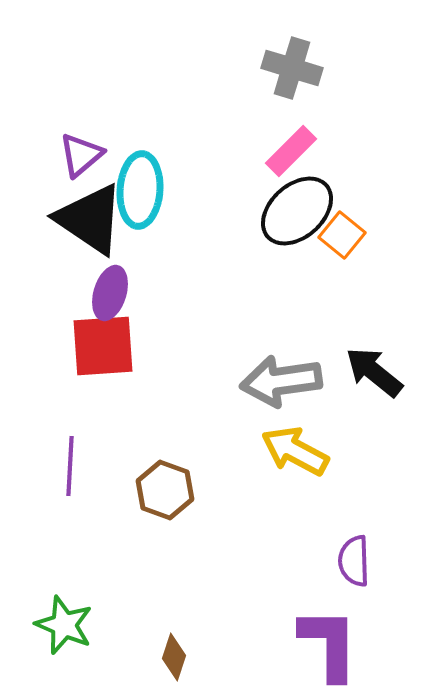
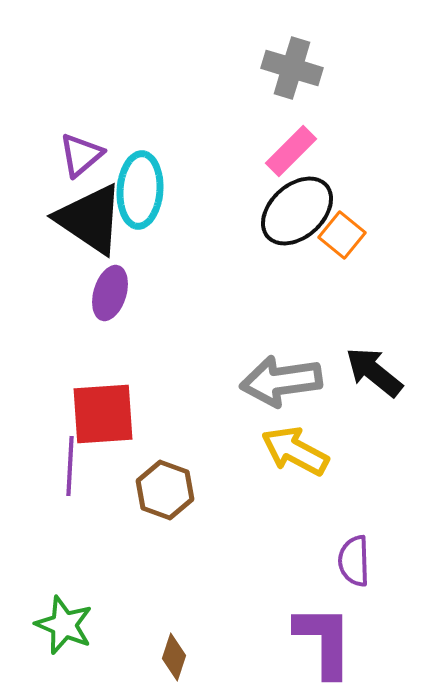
red square: moved 68 px down
purple L-shape: moved 5 px left, 3 px up
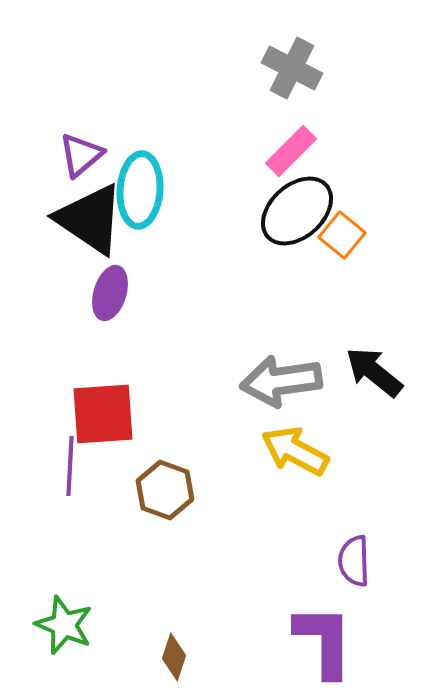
gray cross: rotated 10 degrees clockwise
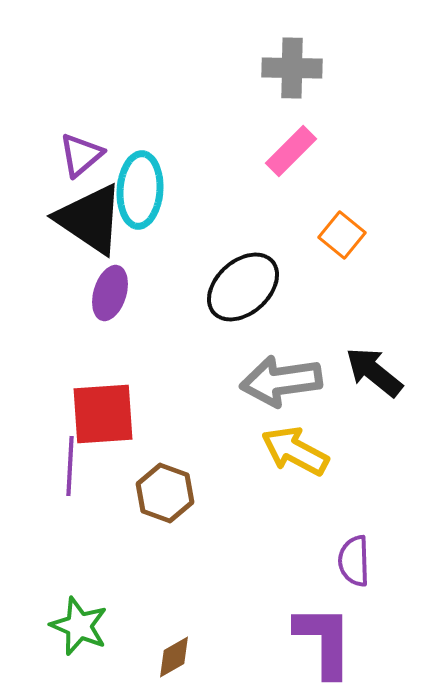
gray cross: rotated 26 degrees counterclockwise
black ellipse: moved 54 px left, 76 px down
brown hexagon: moved 3 px down
green star: moved 15 px right, 1 px down
brown diamond: rotated 42 degrees clockwise
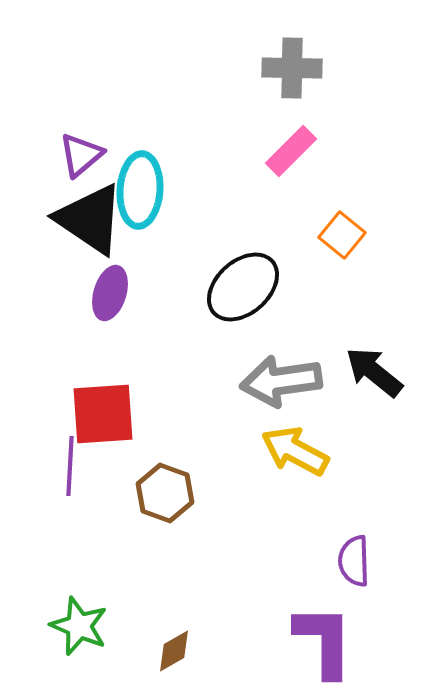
brown diamond: moved 6 px up
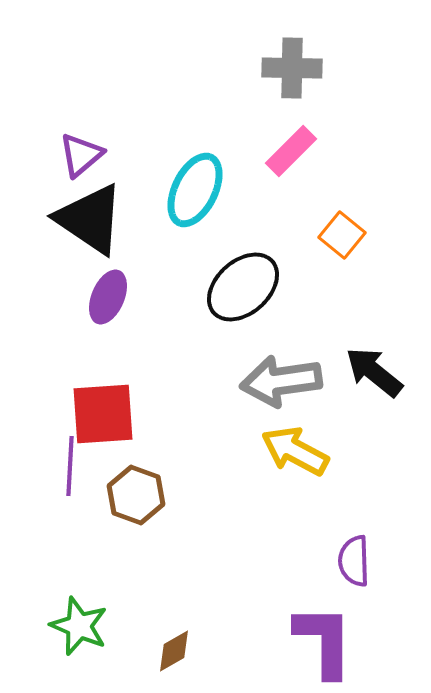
cyan ellipse: moved 55 px right; rotated 22 degrees clockwise
purple ellipse: moved 2 px left, 4 px down; rotated 6 degrees clockwise
brown hexagon: moved 29 px left, 2 px down
